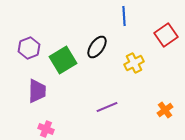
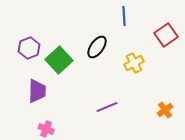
green square: moved 4 px left; rotated 12 degrees counterclockwise
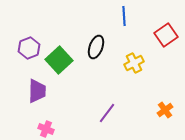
black ellipse: moved 1 px left; rotated 15 degrees counterclockwise
purple line: moved 6 px down; rotated 30 degrees counterclockwise
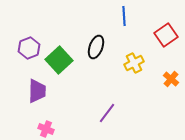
orange cross: moved 6 px right, 31 px up; rotated 14 degrees counterclockwise
